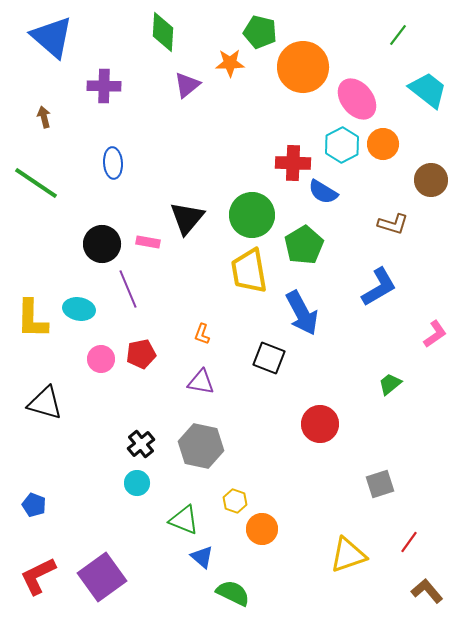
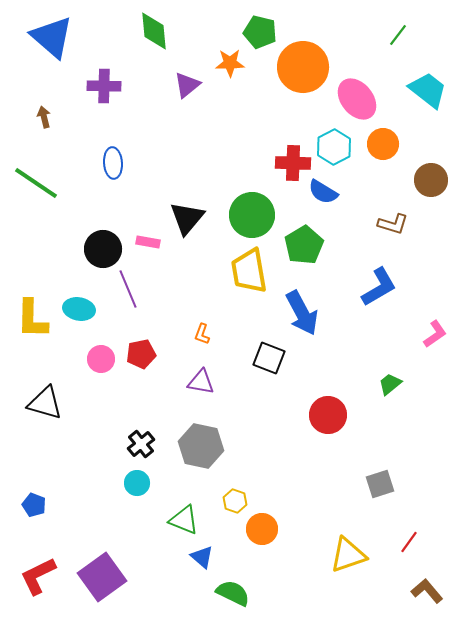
green diamond at (163, 32): moved 9 px left, 1 px up; rotated 9 degrees counterclockwise
cyan hexagon at (342, 145): moved 8 px left, 2 px down
black circle at (102, 244): moved 1 px right, 5 px down
red circle at (320, 424): moved 8 px right, 9 px up
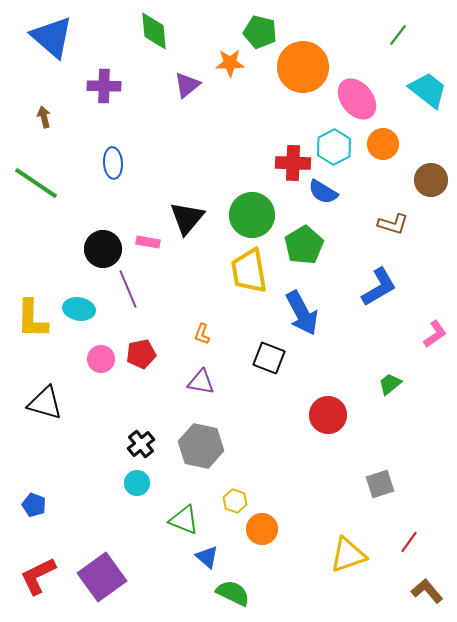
blue triangle at (202, 557): moved 5 px right
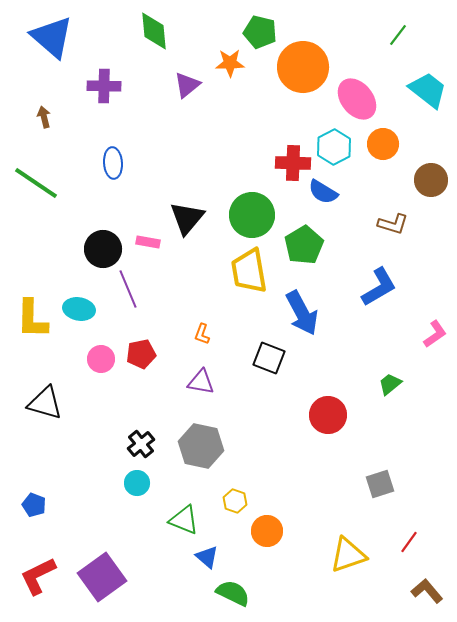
orange circle at (262, 529): moved 5 px right, 2 px down
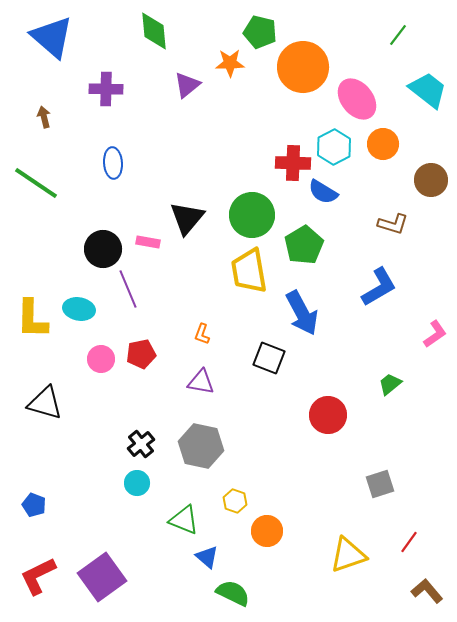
purple cross at (104, 86): moved 2 px right, 3 px down
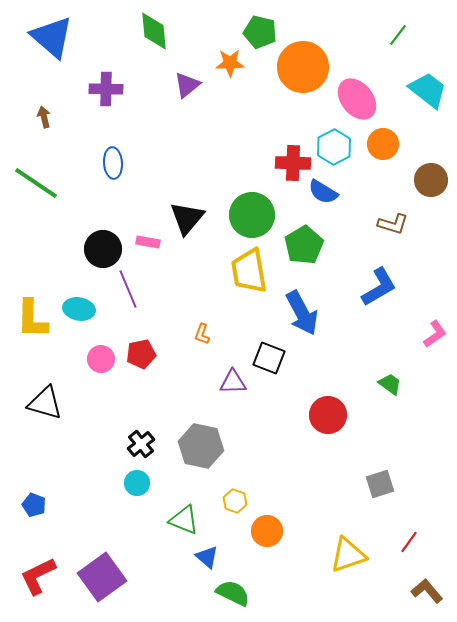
purple triangle at (201, 382): moved 32 px right; rotated 12 degrees counterclockwise
green trapezoid at (390, 384): rotated 75 degrees clockwise
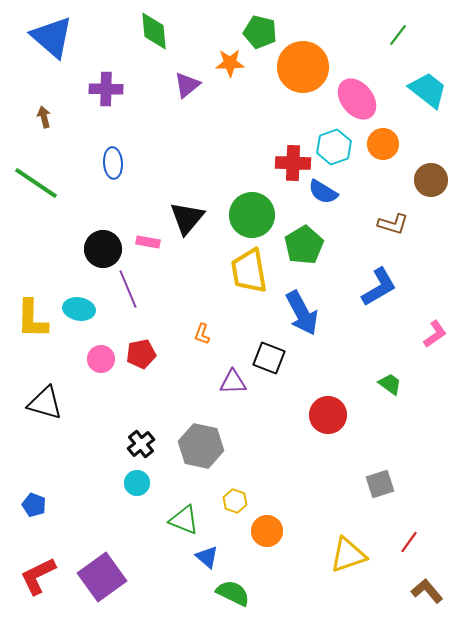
cyan hexagon at (334, 147): rotated 8 degrees clockwise
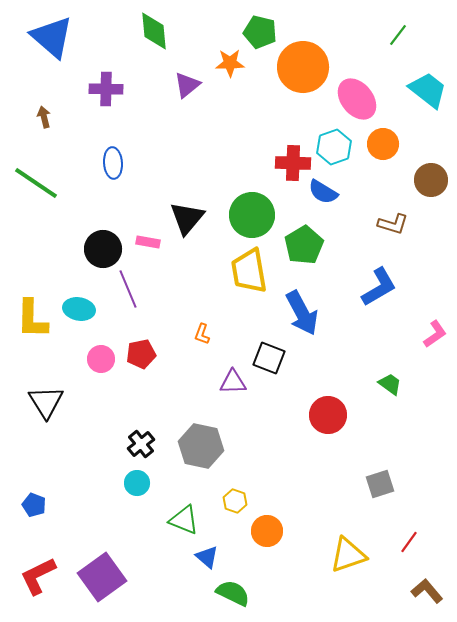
black triangle at (45, 403): moved 1 px right, 1 px up; rotated 42 degrees clockwise
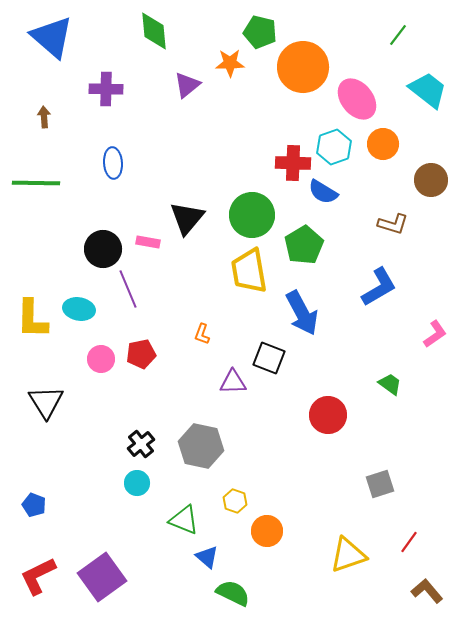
brown arrow at (44, 117): rotated 10 degrees clockwise
green line at (36, 183): rotated 33 degrees counterclockwise
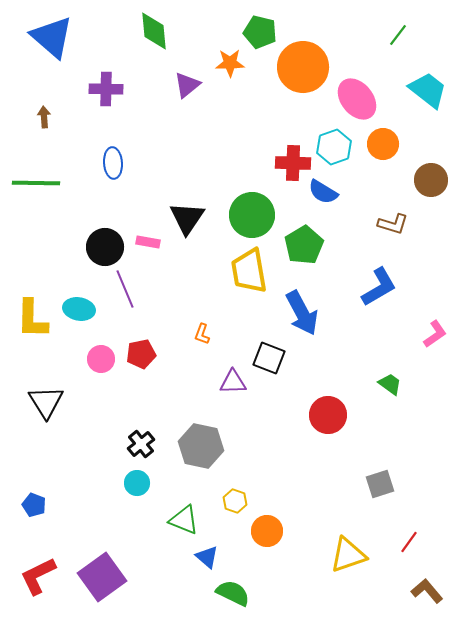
black triangle at (187, 218): rotated 6 degrees counterclockwise
black circle at (103, 249): moved 2 px right, 2 px up
purple line at (128, 289): moved 3 px left
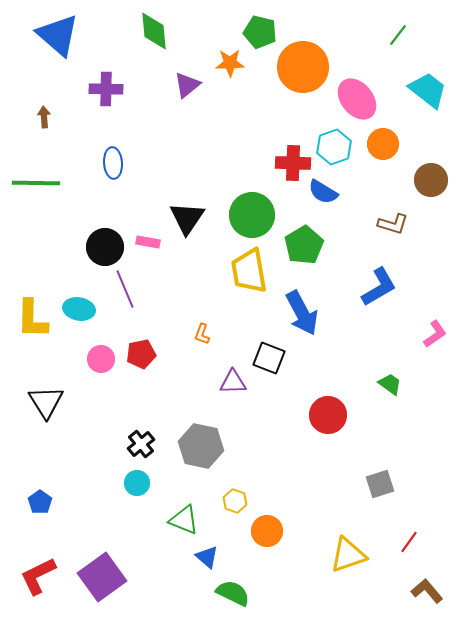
blue triangle at (52, 37): moved 6 px right, 2 px up
blue pentagon at (34, 505): moved 6 px right, 3 px up; rotated 15 degrees clockwise
